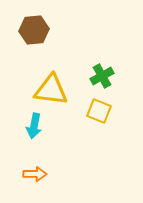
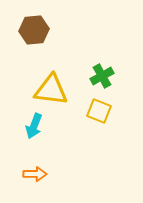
cyan arrow: rotated 10 degrees clockwise
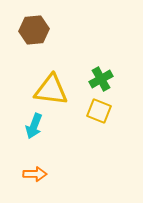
green cross: moved 1 px left, 3 px down
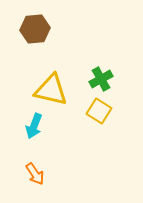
brown hexagon: moved 1 px right, 1 px up
yellow triangle: rotated 6 degrees clockwise
yellow square: rotated 10 degrees clockwise
orange arrow: rotated 55 degrees clockwise
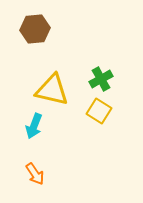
yellow triangle: moved 1 px right
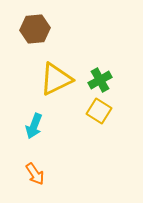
green cross: moved 1 px left, 1 px down
yellow triangle: moved 4 px right, 11 px up; rotated 39 degrees counterclockwise
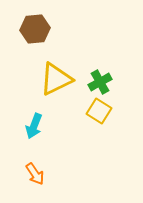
green cross: moved 2 px down
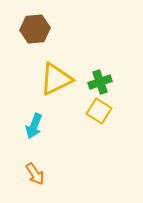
green cross: rotated 10 degrees clockwise
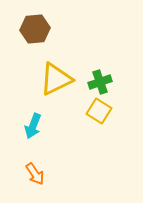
cyan arrow: moved 1 px left
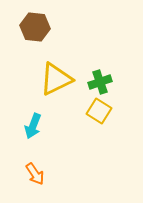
brown hexagon: moved 2 px up; rotated 12 degrees clockwise
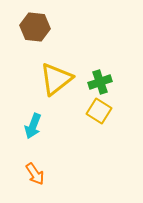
yellow triangle: rotated 12 degrees counterclockwise
